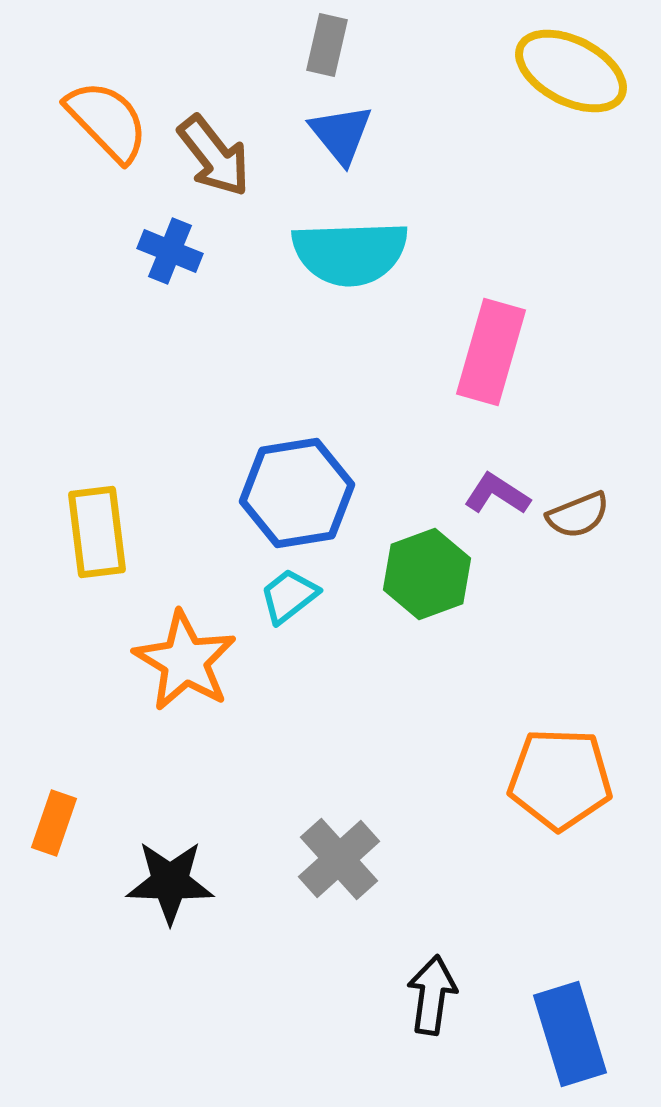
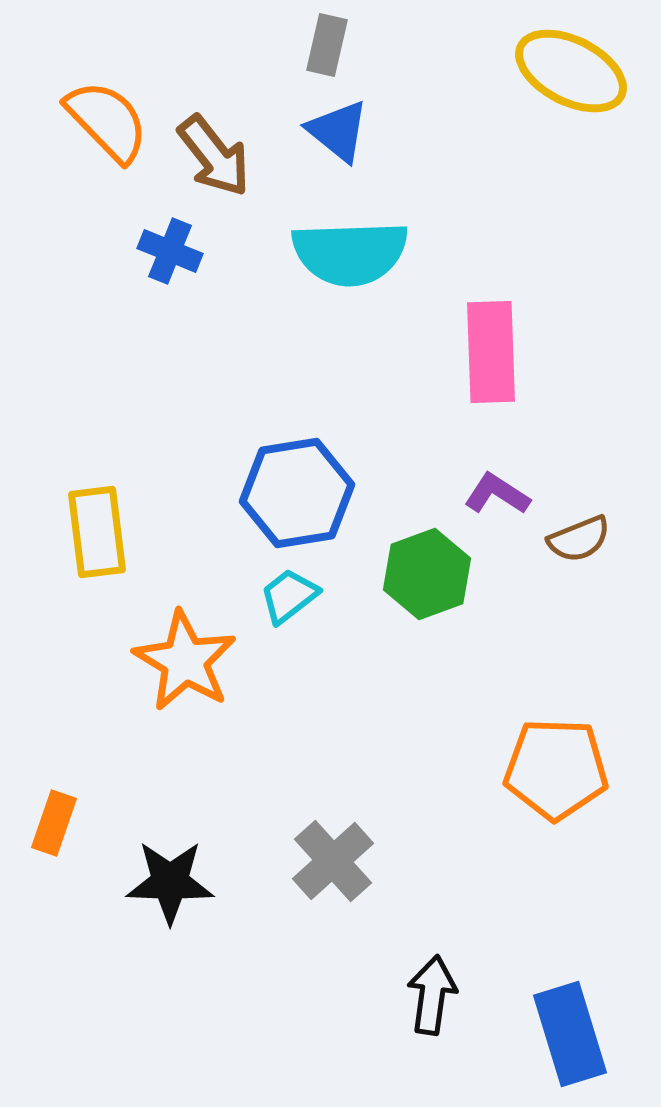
blue triangle: moved 3 px left, 3 px up; rotated 12 degrees counterclockwise
pink rectangle: rotated 18 degrees counterclockwise
brown semicircle: moved 1 px right, 24 px down
orange pentagon: moved 4 px left, 10 px up
gray cross: moved 6 px left, 2 px down
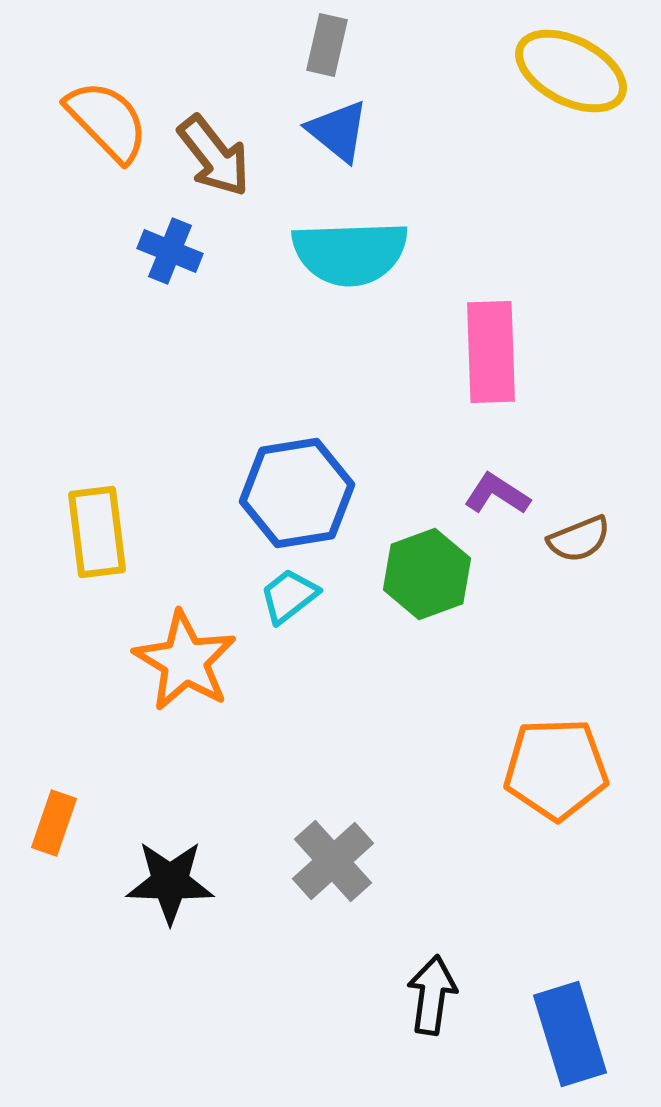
orange pentagon: rotated 4 degrees counterclockwise
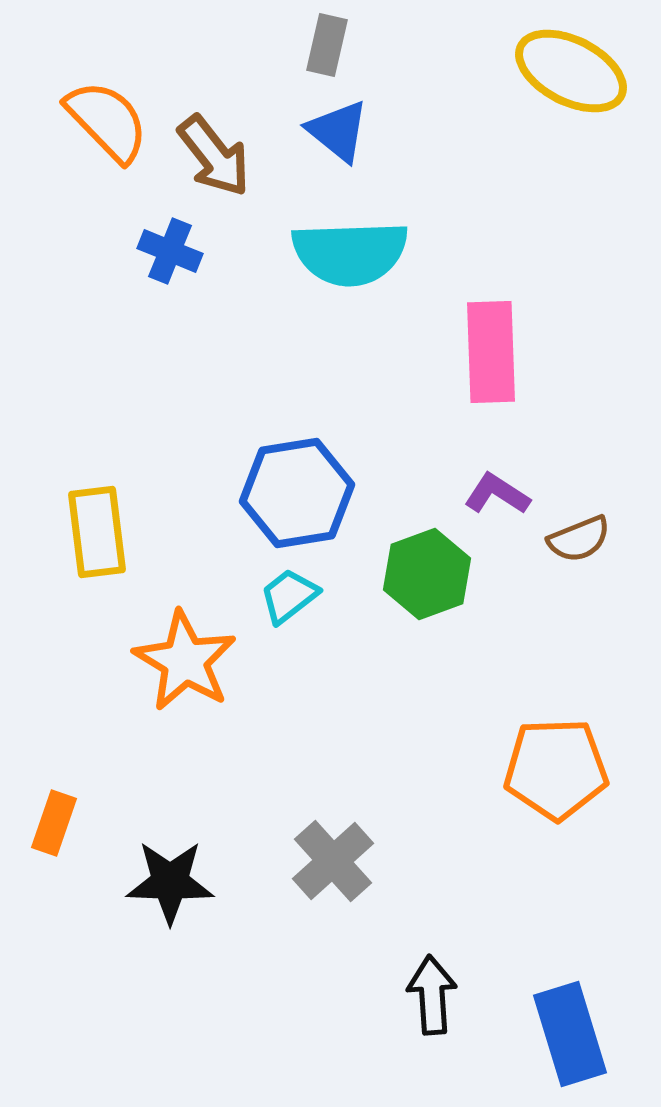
black arrow: rotated 12 degrees counterclockwise
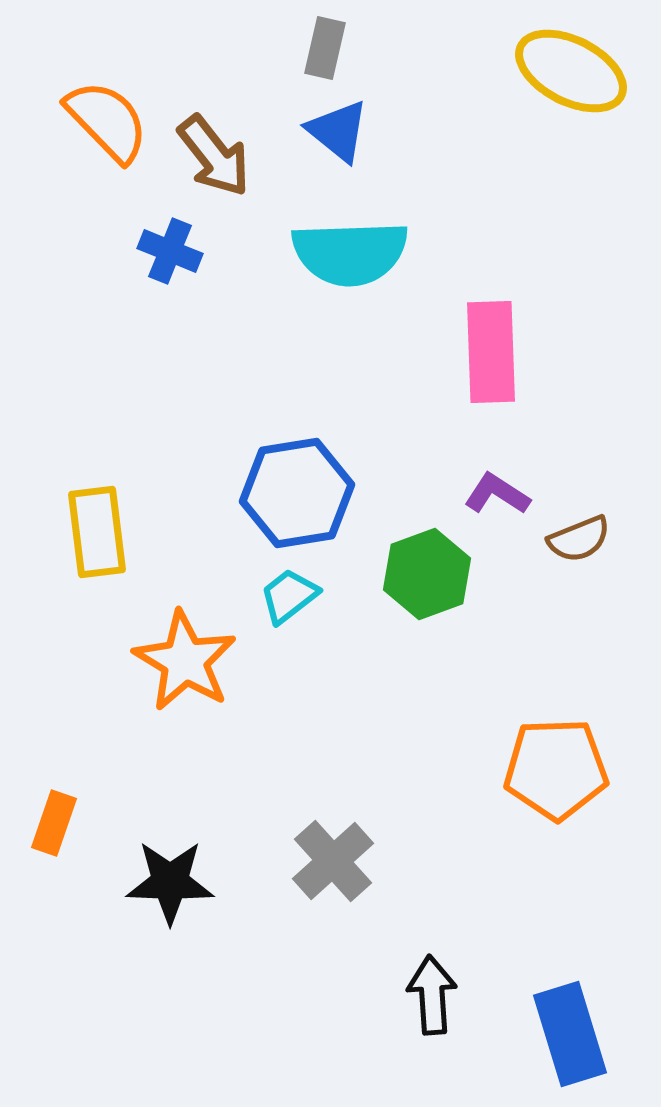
gray rectangle: moved 2 px left, 3 px down
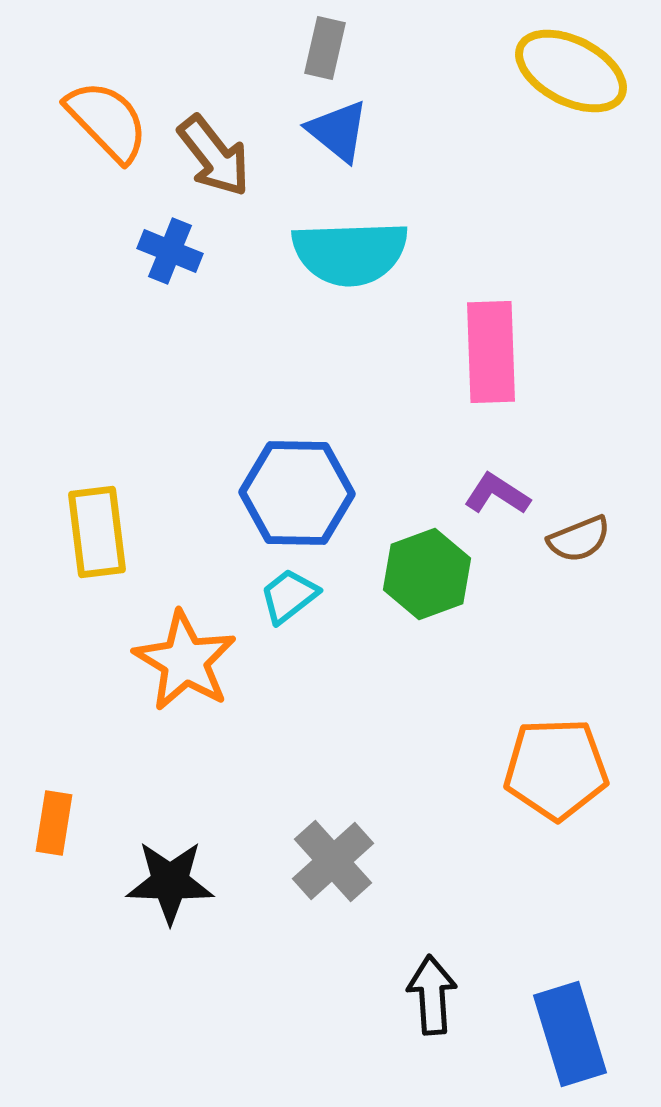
blue hexagon: rotated 10 degrees clockwise
orange rectangle: rotated 10 degrees counterclockwise
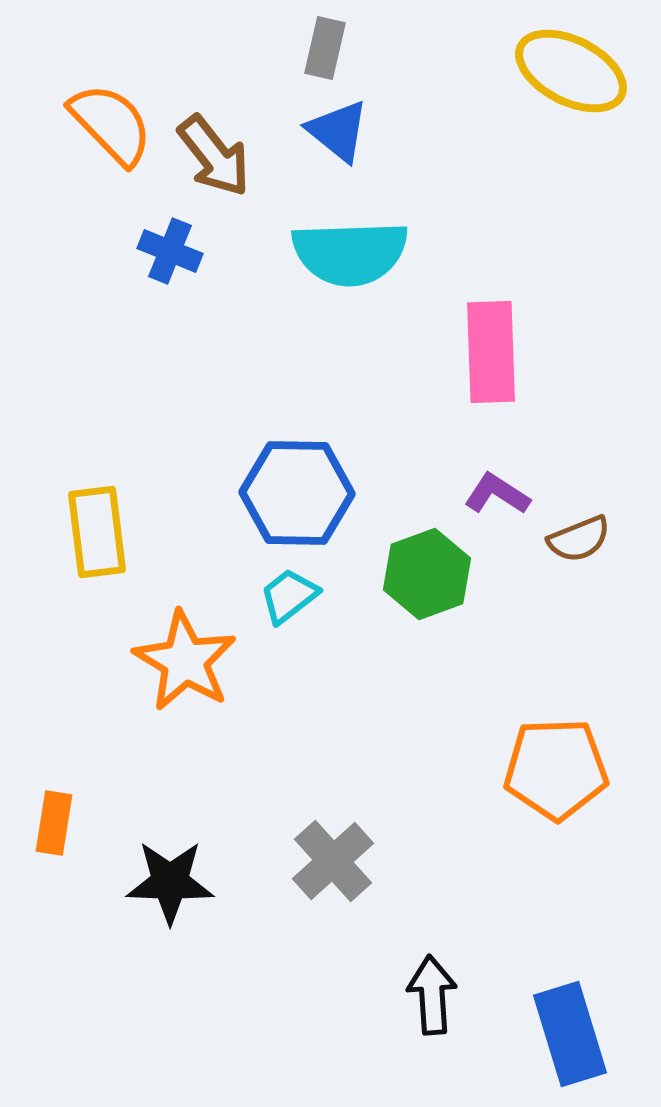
orange semicircle: moved 4 px right, 3 px down
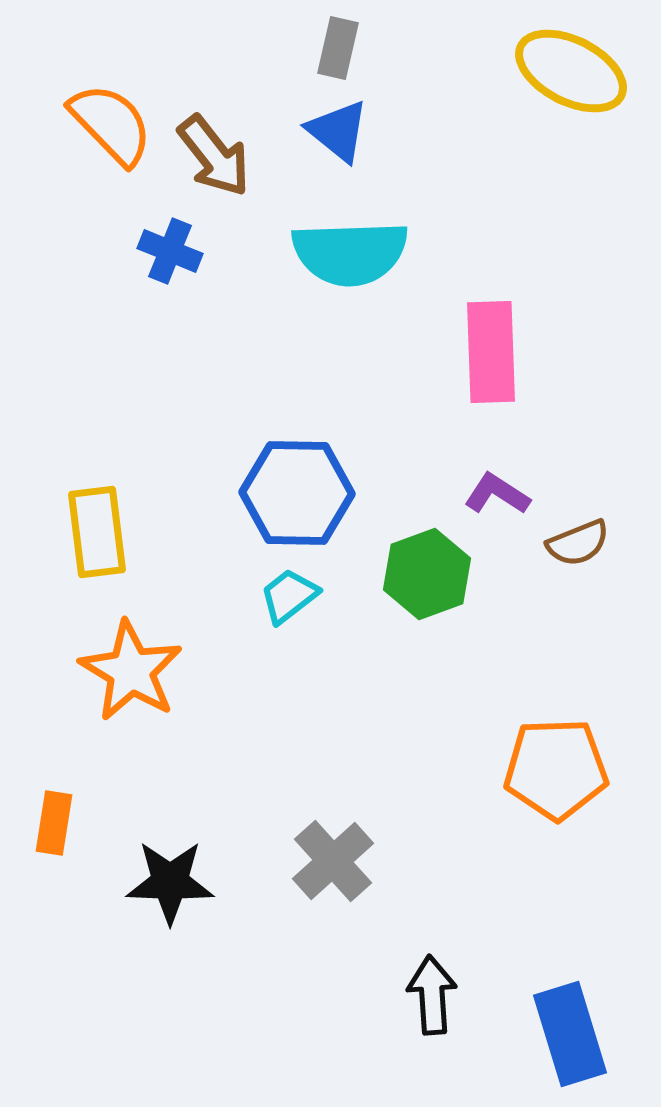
gray rectangle: moved 13 px right
brown semicircle: moved 1 px left, 4 px down
orange star: moved 54 px left, 10 px down
